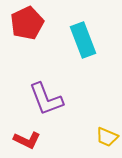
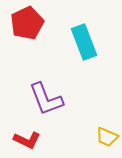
cyan rectangle: moved 1 px right, 2 px down
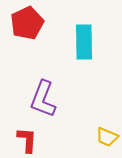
cyan rectangle: rotated 20 degrees clockwise
purple L-shape: moved 3 px left; rotated 42 degrees clockwise
red L-shape: rotated 112 degrees counterclockwise
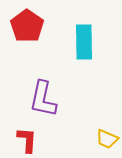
red pentagon: moved 3 px down; rotated 12 degrees counterclockwise
purple L-shape: rotated 9 degrees counterclockwise
yellow trapezoid: moved 2 px down
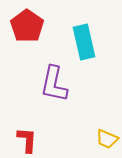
cyan rectangle: rotated 12 degrees counterclockwise
purple L-shape: moved 11 px right, 15 px up
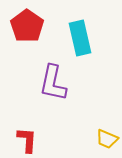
cyan rectangle: moved 4 px left, 4 px up
purple L-shape: moved 1 px left, 1 px up
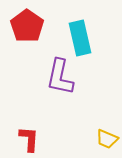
purple L-shape: moved 7 px right, 6 px up
red L-shape: moved 2 px right, 1 px up
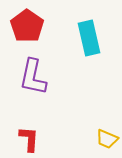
cyan rectangle: moved 9 px right
purple L-shape: moved 27 px left
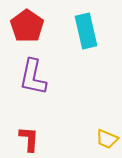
cyan rectangle: moved 3 px left, 7 px up
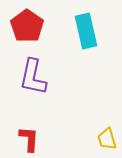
yellow trapezoid: rotated 50 degrees clockwise
